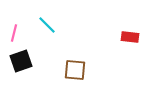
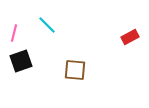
red rectangle: rotated 36 degrees counterclockwise
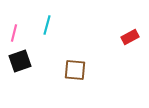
cyan line: rotated 60 degrees clockwise
black square: moved 1 px left
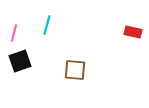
red rectangle: moved 3 px right, 5 px up; rotated 42 degrees clockwise
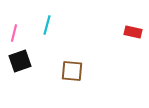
brown square: moved 3 px left, 1 px down
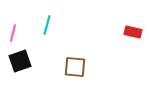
pink line: moved 1 px left
brown square: moved 3 px right, 4 px up
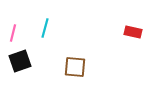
cyan line: moved 2 px left, 3 px down
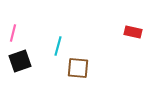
cyan line: moved 13 px right, 18 px down
brown square: moved 3 px right, 1 px down
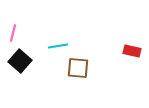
red rectangle: moved 1 px left, 19 px down
cyan line: rotated 66 degrees clockwise
black square: rotated 30 degrees counterclockwise
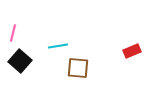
red rectangle: rotated 36 degrees counterclockwise
